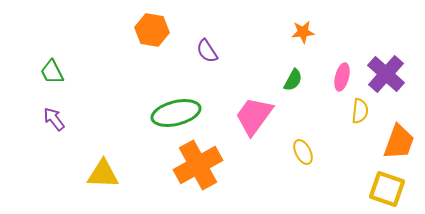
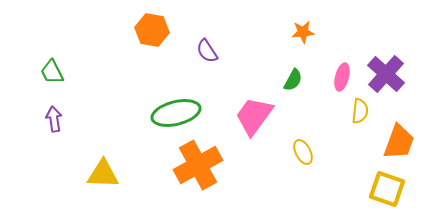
purple arrow: rotated 30 degrees clockwise
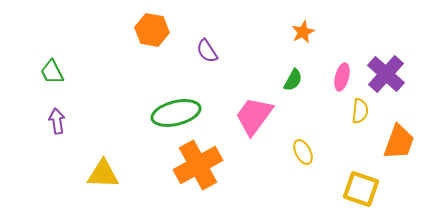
orange star: rotated 20 degrees counterclockwise
purple arrow: moved 3 px right, 2 px down
yellow square: moved 26 px left
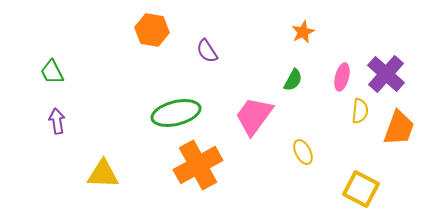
orange trapezoid: moved 14 px up
yellow square: rotated 9 degrees clockwise
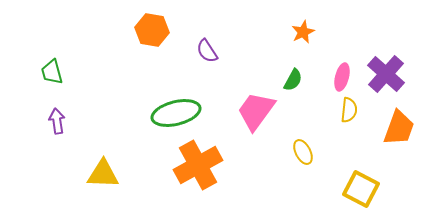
green trapezoid: rotated 12 degrees clockwise
yellow semicircle: moved 11 px left, 1 px up
pink trapezoid: moved 2 px right, 5 px up
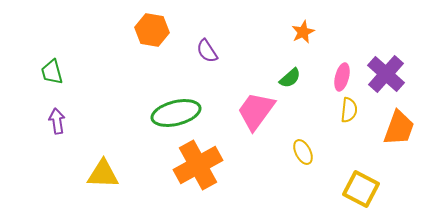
green semicircle: moved 3 px left, 2 px up; rotated 20 degrees clockwise
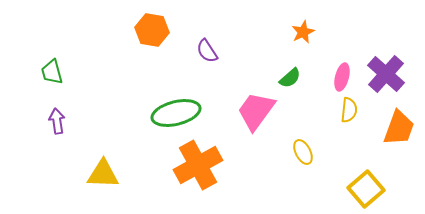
yellow square: moved 5 px right; rotated 21 degrees clockwise
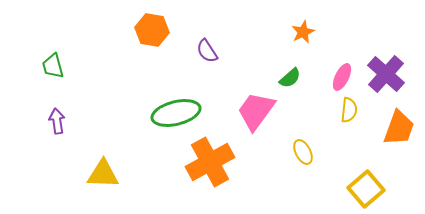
green trapezoid: moved 1 px right, 6 px up
pink ellipse: rotated 12 degrees clockwise
orange cross: moved 12 px right, 3 px up
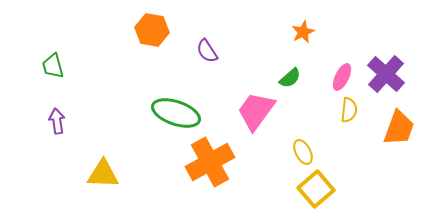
green ellipse: rotated 33 degrees clockwise
yellow square: moved 50 px left
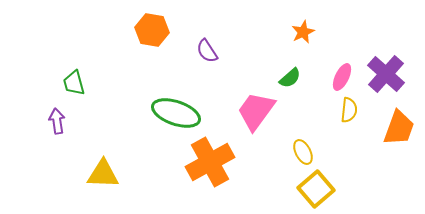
green trapezoid: moved 21 px right, 17 px down
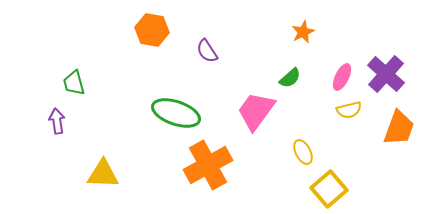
yellow semicircle: rotated 70 degrees clockwise
orange cross: moved 2 px left, 3 px down
yellow square: moved 13 px right
